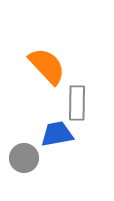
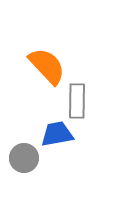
gray rectangle: moved 2 px up
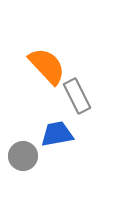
gray rectangle: moved 5 px up; rotated 28 degrees counterclockwise
gray circle: moved 1 px left, 2 px up
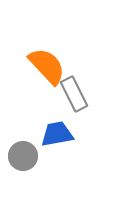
gray rectangle: moved 3 px left, 2 px up
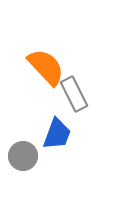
orange semicircle: moved 1 px left, 1 px down
blue trapezoid: rotated 120 degrees clockwise
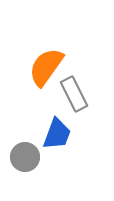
orange semicircle: rotated 102 degrees counterclockwise
gray circle: moved 2 px right, 1 px down
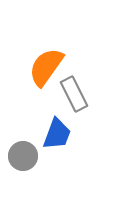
gray circle: moved 2 px left, 1 px up
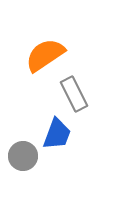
orange semicircle: moved 1 px left, 12 px up; rotated 21 degrees clockwise
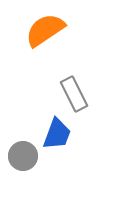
orange semicircle: moved 25 px up
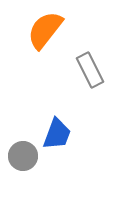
orange semicircle: rotated 18 degrees counterclockwise
gray rectangle: moved 16 px right, 24 px up
